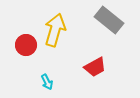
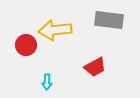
gray rectangle: rotated 32 degrees counterclockwise
yellow arrow: rotated 112 degrees counterclockwise
cyan arrow: rotated 28 degrees clockwise
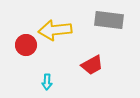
red trapezoid: moved 3 px left, 2 px up
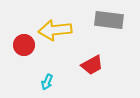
red circle: moved 2 px left
cyan arrow: rotated 21 degrees clockwise
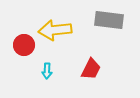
red trapezoid: moved 1 px left, 4 px down; rotated 35 degrees counterclockwise
cyan arrow: moved 11 px up; rotated 21 degrees counterclockwise
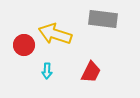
gray rectangle: moved 6 px left, 1 px up
yellow arrow: moved 4 px down; rotated 24 degrees clockwise
red trapezoid: moved 3 px down
